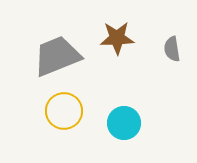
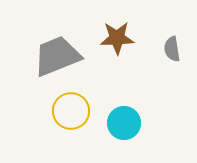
yellow circle: moved 7 px right
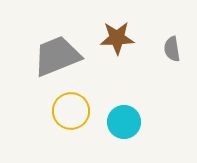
cyan circle: moved 1 px up
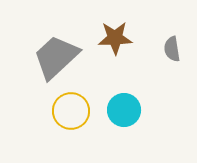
brown star: moved 2 px left
gray trapezoid: moved 1 px left, 1 px down; rotated 21 degrees counterclockwise
cyan circle: moved 12 px up
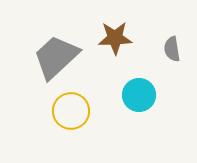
cyan circle: moved 15 px right, 15 px up
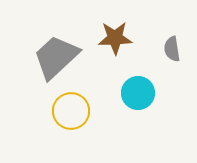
cyan circle: moved 1 px left, 2 px up
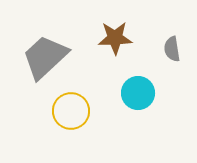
gray trapezoid: moved 11 px left
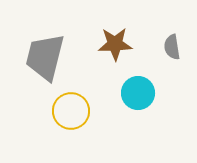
brown star: moved 6 px down
gray semicircle: moved 2 px up
gray trapezoid: rotated 33 degrees counterclockwise
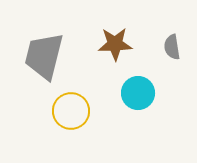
gray trapezoid: moved 1 px left, 1 px up
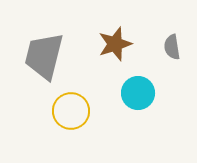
brown star: rotated 16 degrees counterclockwise
